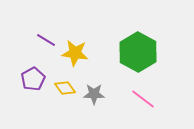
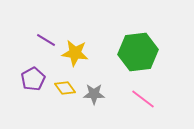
green hexagon: rotated 24 degrees clockwise
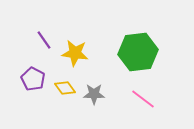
purple line: moved 2 px left; rotated 24 degrees clockwise
purple pentagon: rotated 15 degrees counterclockwise
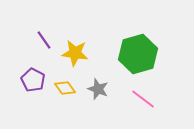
green hexagon: moved 2 px down; rotated 9 degrees counterclockwise
purple pentagon: moved 1 px down
gray star: moved 4 px right, 5 px up; rotated 20 degrees clockwise
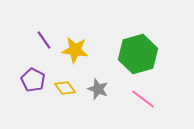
yellow star: moved 3 px up
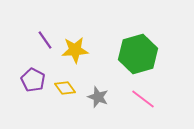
purple line: moved 1 px right
yellow star: rotated 12 degrees counterclockwise
gray star: moved 8 px down
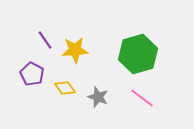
purple pentagon: moved 1 px left, 6 px up
pink line: moved 1 px left, 1 px up
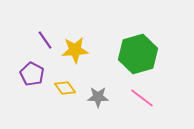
gray star: rotated 20 degrees counterclockwise
